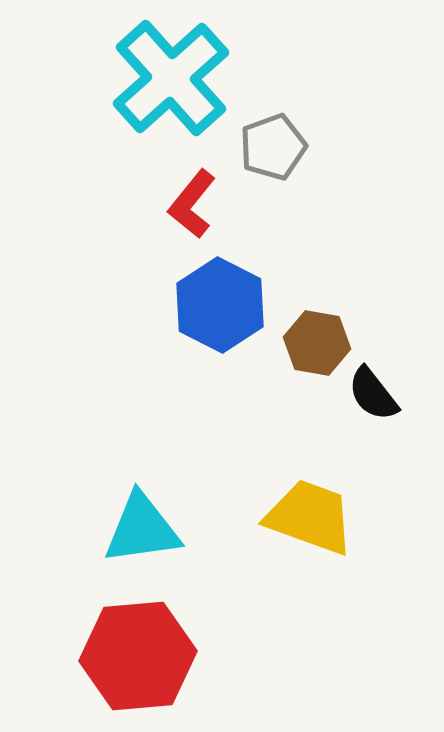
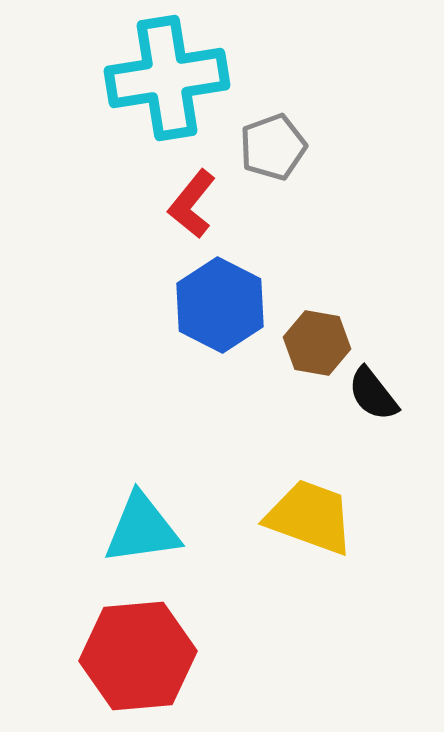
cyan cross: moved 4 px left; rotated 33 degrees clockwise
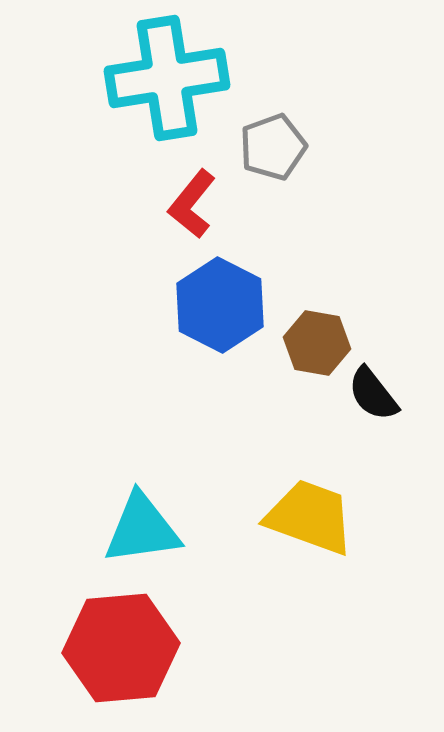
red hexagon: moved 17 px left, 8 px up
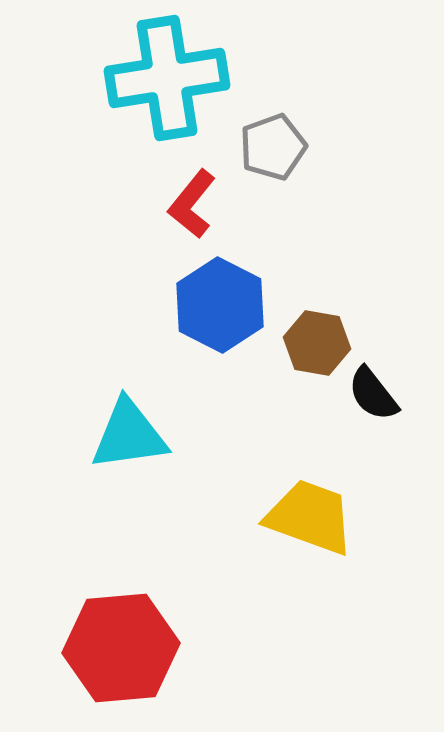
cyan triangle: moved 13 px left, 94 px up
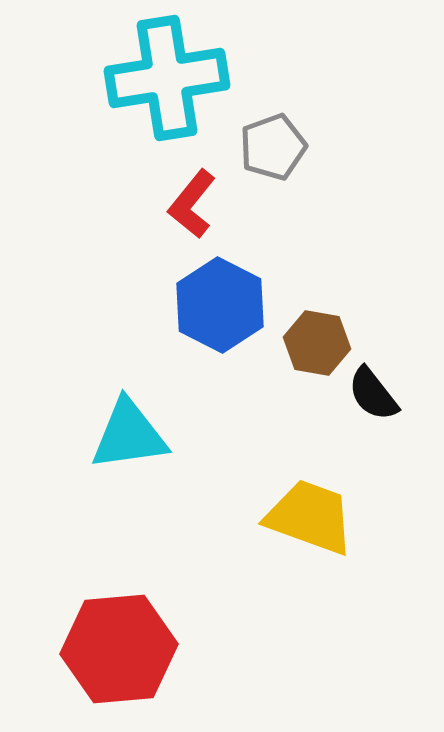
red hexagon: moved 2 px left, 1 px down
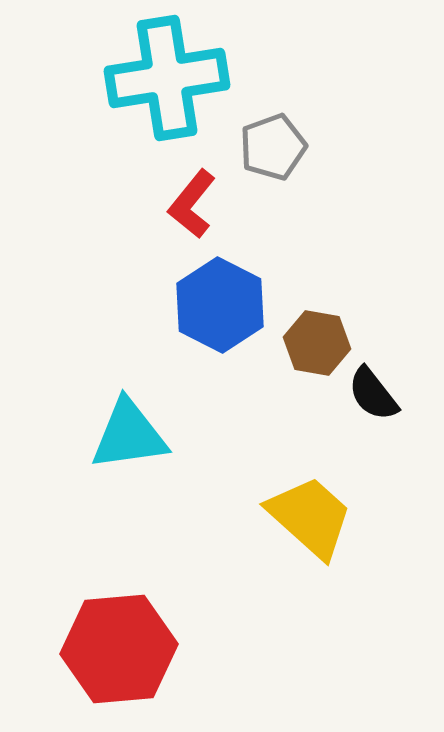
yellow trapezoid: rotated 22 degrees clockwise
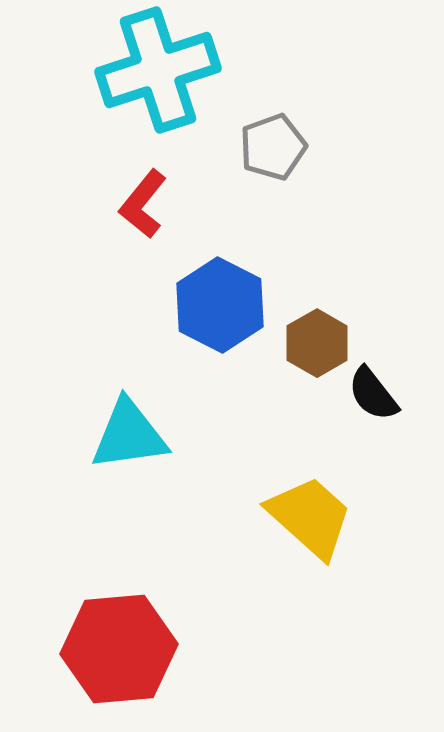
cyan cross: moved 9 px left, 8 px up; rotated 9 degrees counterclockwise
red L-shape: moved 49 px left
brown hexagon: rotated 20 degrees clockwise
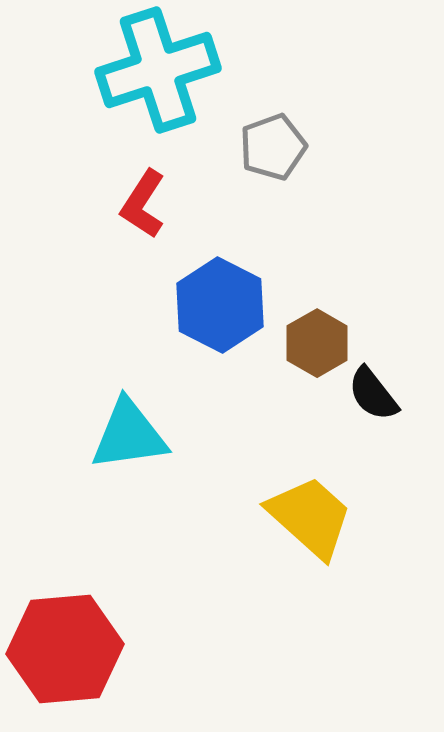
red L-shape: rotated 6 degrees counterclockwise
red hexagon: moved 54 px left
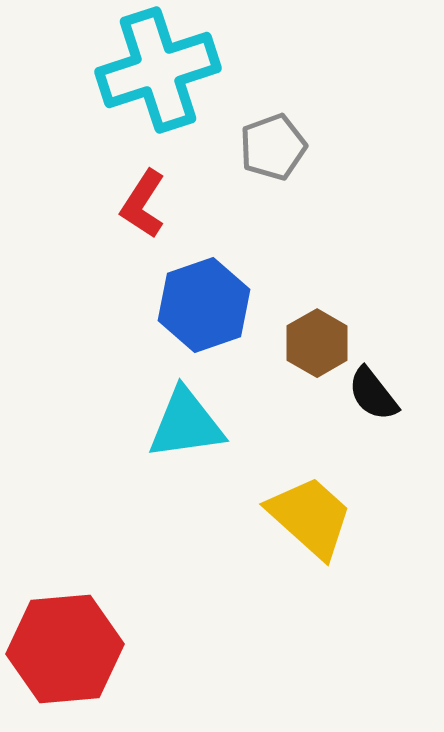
blue hexagon: moved 16 px left; rotated 14 degrees clockwise
cyan triangle: moved 57 px right, 11 px up
